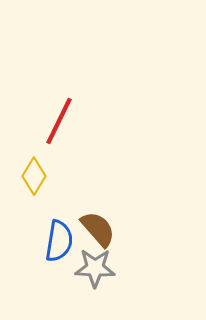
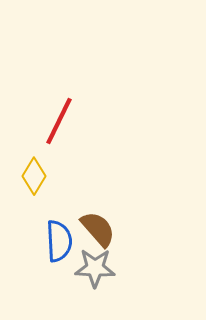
blue semicircle: rotated 12 degrees counterclockwise
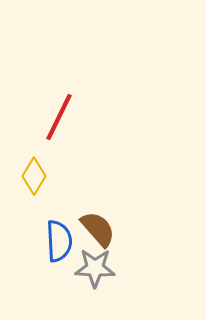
red line: moved 4 px up
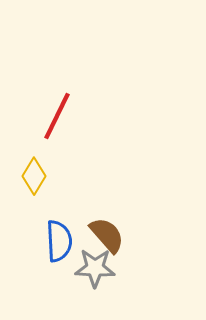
red line: moved 2 px left, 1 px up
brown semicircle: moved 9 px right, 6 px down
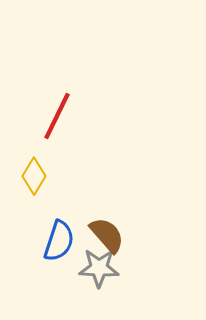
blue semicircle: rotated 21 degrees clockwise
gray star: moved 4 px right
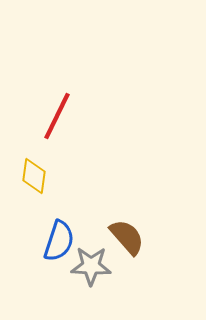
yellow diamond: rotated 24 degrees counterclockwise
brown semicircle: moved 20 px right, 2 px down
gray star: moved 8 px left, 2 px up
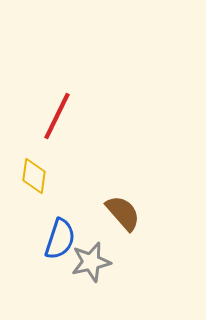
brown semicircle: moved 4 px left, 24 px up
blue semicircle: moved 1 px right, 2 px up
gray star: moved 4 px up; rotated 15 degrees counterclockwise
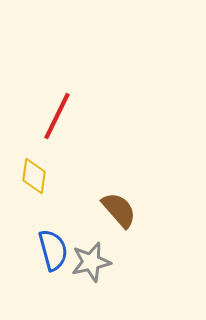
brown semicircle: moved 4 px left, 3 px up
blue semicircle: moved 7 px left, 11 px down; rotated 33 degrees counterclockwise
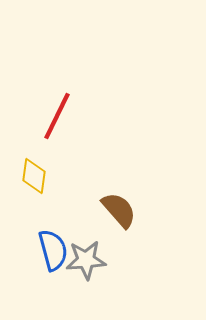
gray star: moved 5 px left, 2 px up; rotated 9 degrees clockwise
